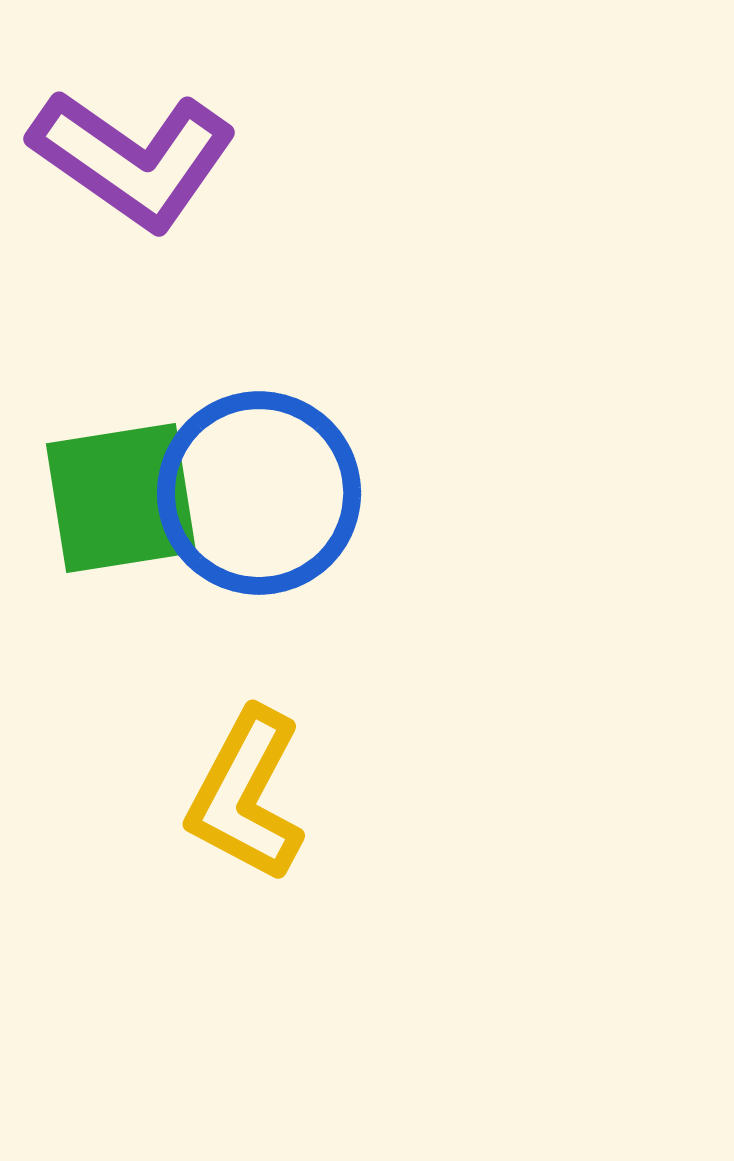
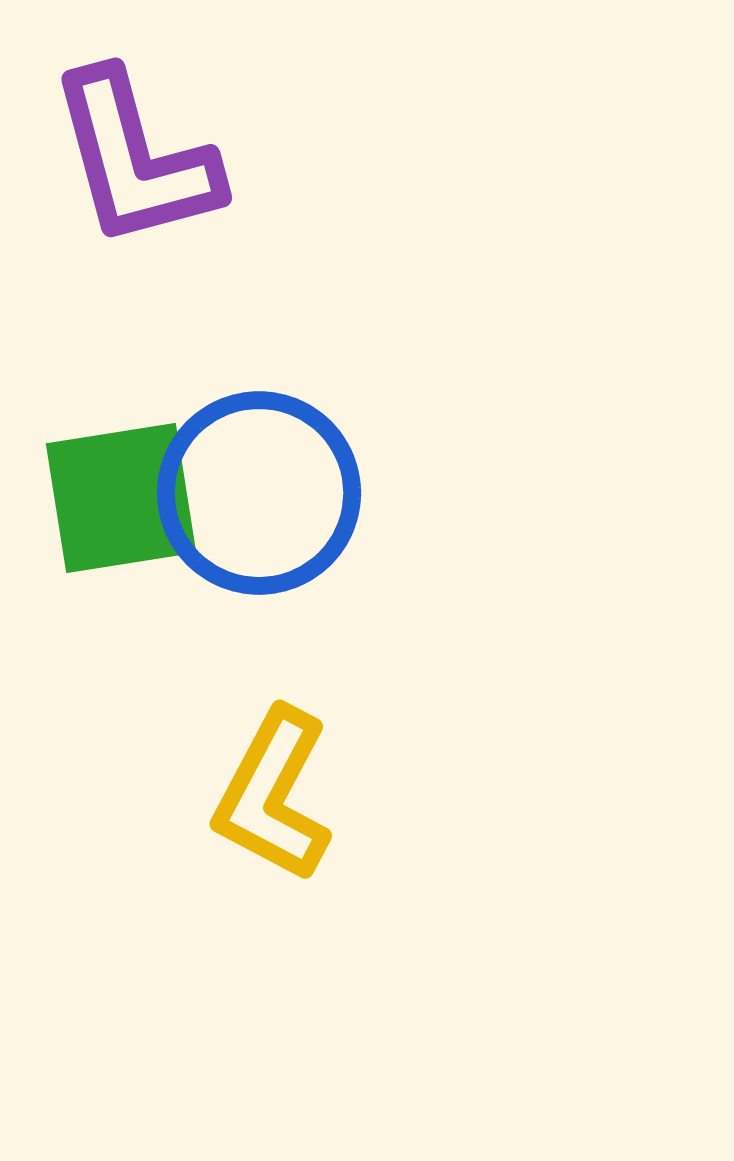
purple L-shape: moved 2 px right; rotated 40 degrees clockwise
yellow L-shape: moved 27 px right
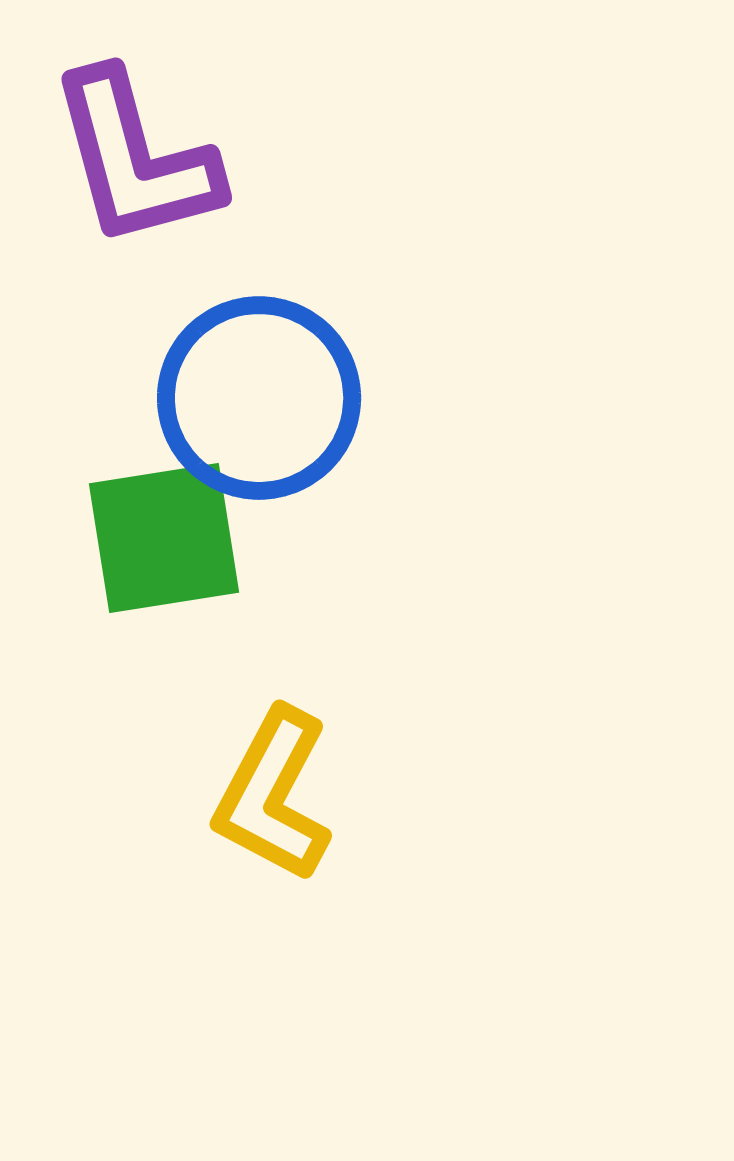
blue circle: moved 95 px up
green square: moved 43 px right, 40 px down
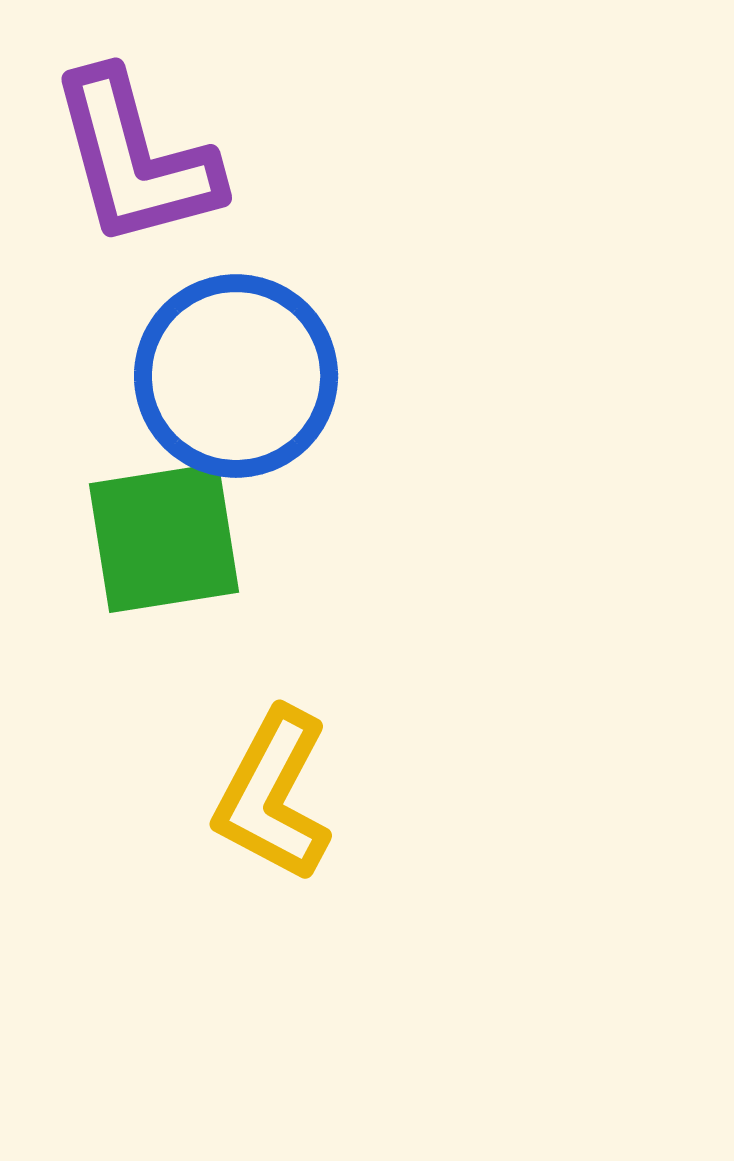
blue circle: moved 23 px left, 22 px up
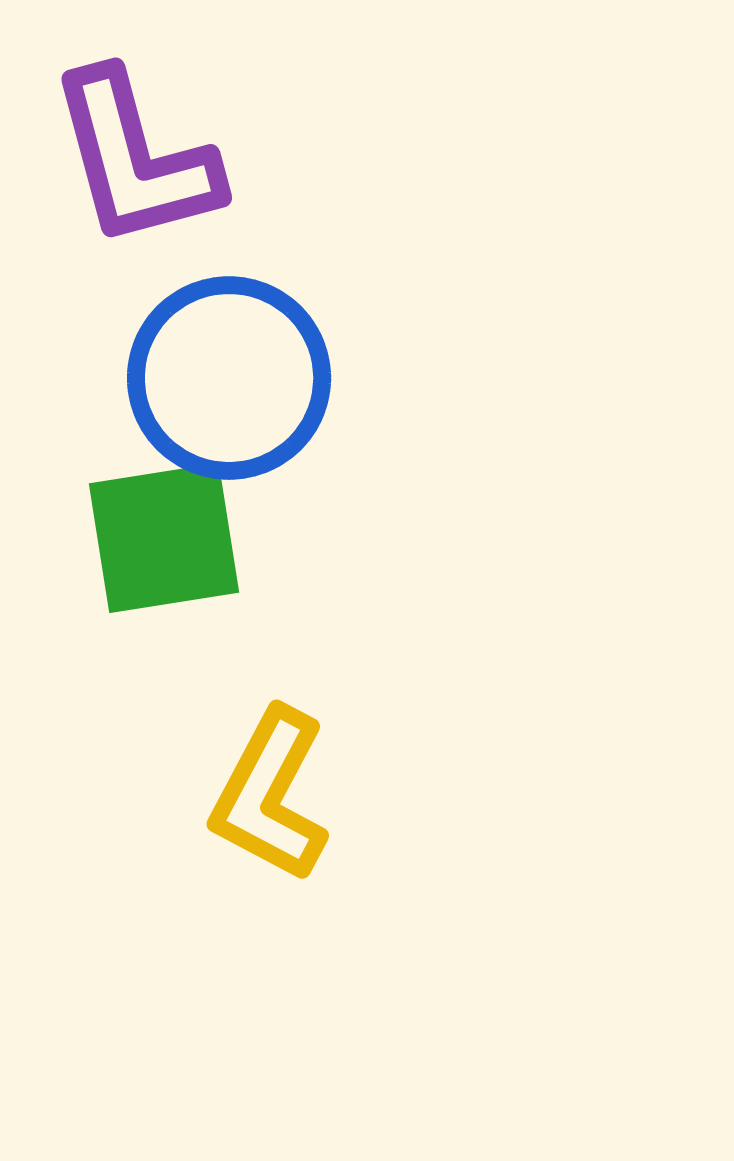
blue circle: moved 7 px left, 2 px down
yellow L-shape: moved 3 px left
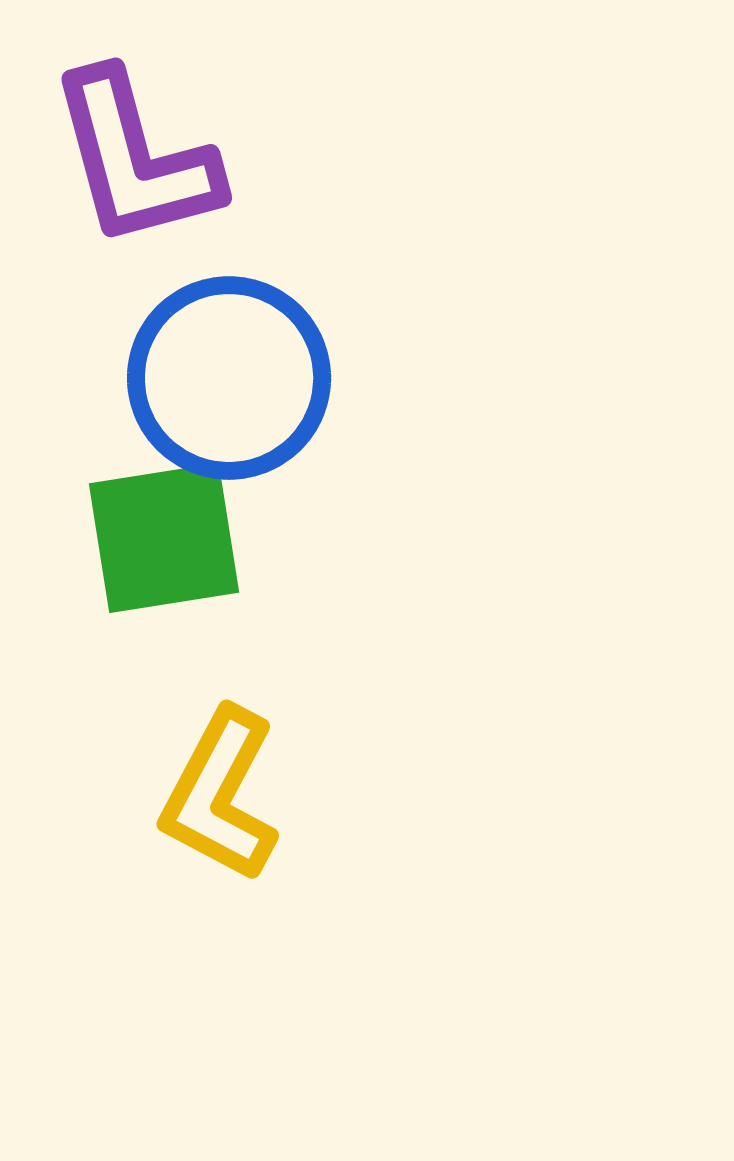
yellow L-shape: moved 50 px left
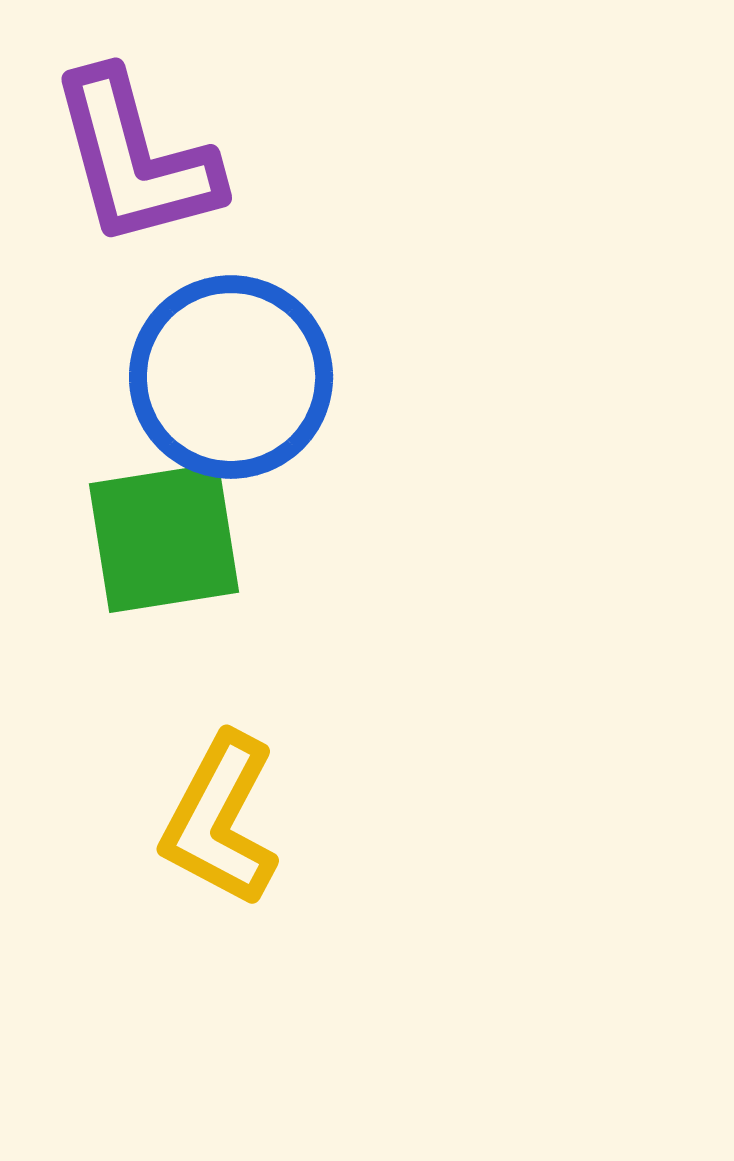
blue circle: moved 2 px right, 1 px up
yellow L-shape: moved 25 px down
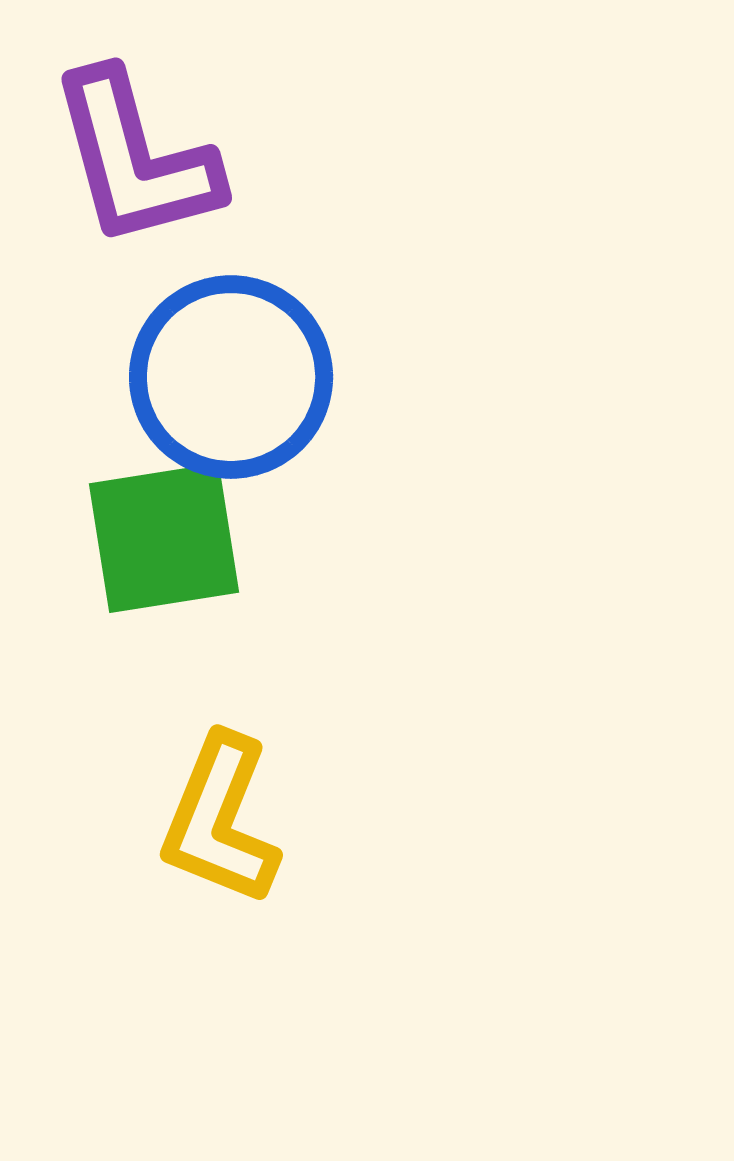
yellow L-shape: rotated 6 degrees counterclockwise
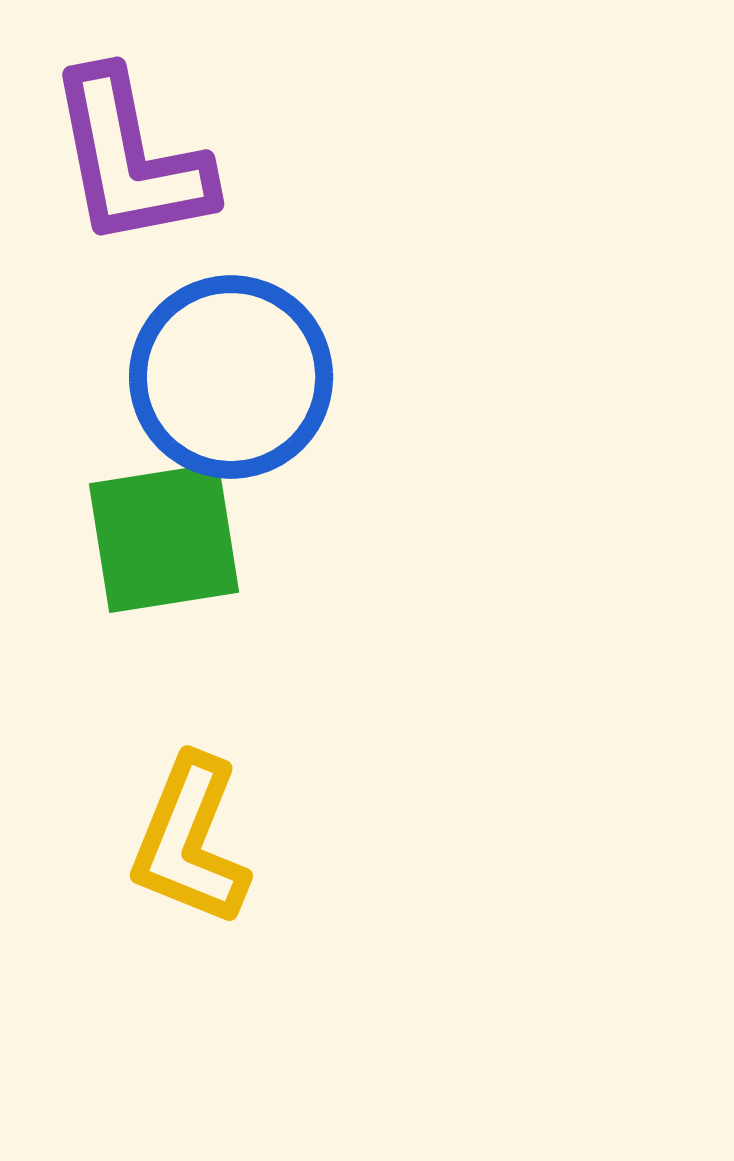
purple L-shape: moved 5 px left; rotated 4 degrees clockwise
yellow L-shape: moved 30 px left, 21 px down
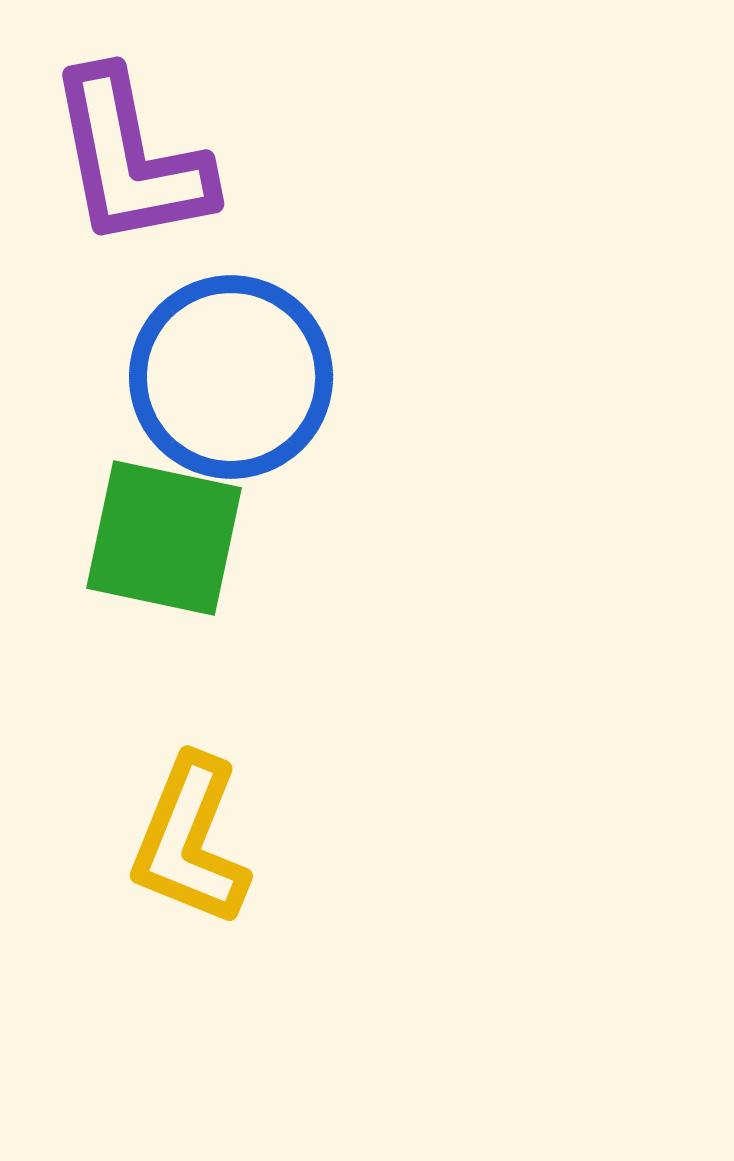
green square: rotated 21 degrees clockwise
